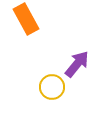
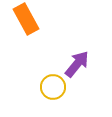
yellow circle: moved 1 px right
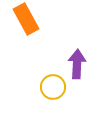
purple arrow: rotated 36 degrees counterclockwise
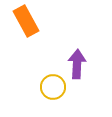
orange rectangle: moved 2 px down
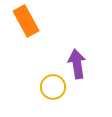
purple arrow: rotated 12 degrees counterclockwise
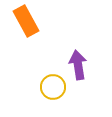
purple arrow: moved 1 px right, 1 px down
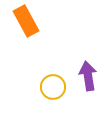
purple arrow: moved 10 px right, 11 px down
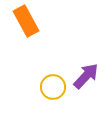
purple arrow: moved 2 px left; rotated 52 degrees clockwise
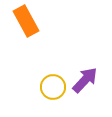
purple arrow: moved 1 px left, 4 px down
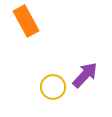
purple arrow: moved 5 px up
